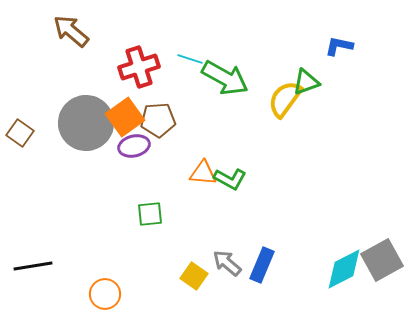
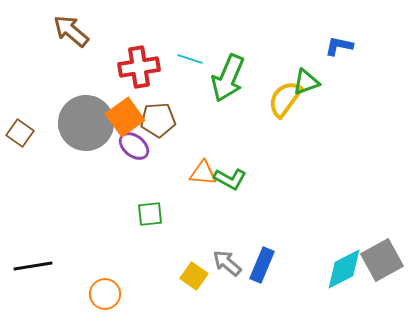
red cross: rotated 9 degrees clockwise
green arrow: moved 3 px right; rotated 84 degrees clockwise
purple ellipse: rotated 52 degrees clockwise
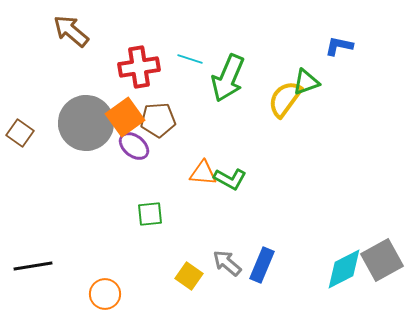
yellow square: moved 5 px left
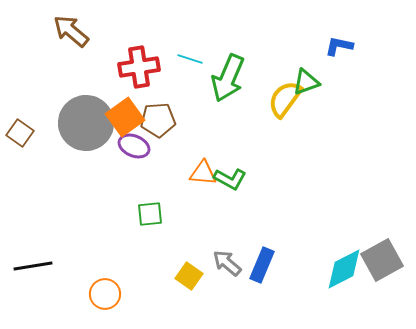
purple ellipse: rotated 16 degrees counterclockwise
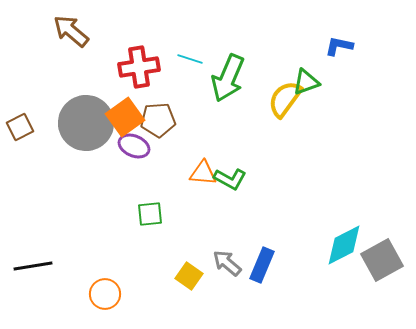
brown square: moved 6 px up; rotated 28 degrees clockwise
cyan diamond: moved 24 px up
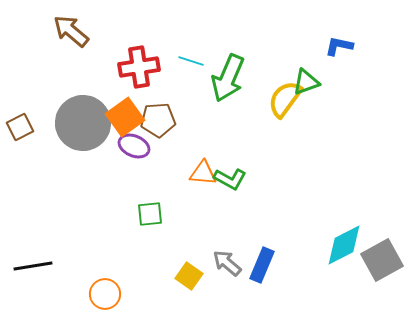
cyan line: moved 1 px right, 2 px down
gray circle: moved 3 px left
